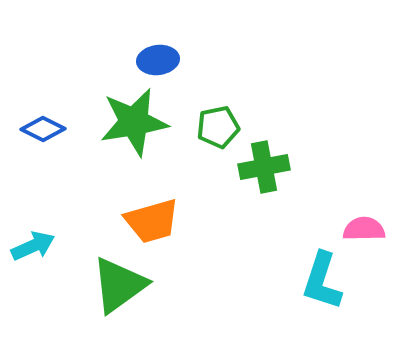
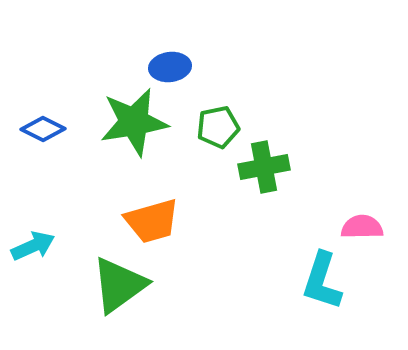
blue ellipse: moved 12 px right, 7 px down
pink semicircle: moved 2 px left, 2 px up
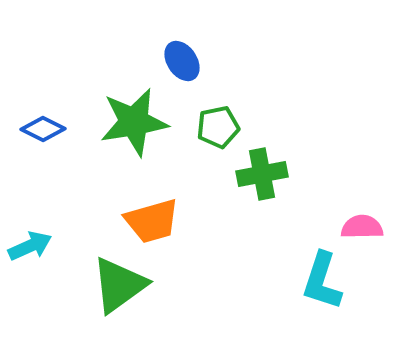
blue ellipse: moved 12 px right, 6 px up; rotated 63 degrees clockwise
green cross: moved 2 px left, 7 px down
cyan arrow: moved 3 px left
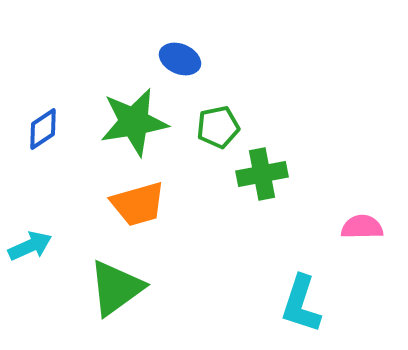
blue ellipse: moved 2 px left, 2 px up; rotated 33 degrees counterclockwise
blue diamond: rotated 60 degrees counterclockwise
orange trapezoid: moved 14 px left, 17 px up
cyan L-shape: moved 21 px left, 23 px down
green triangle: moved 3 px left, 3 px down
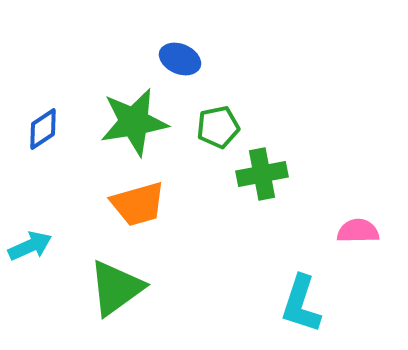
pink semicircle: moved 4 px left, 4 px down
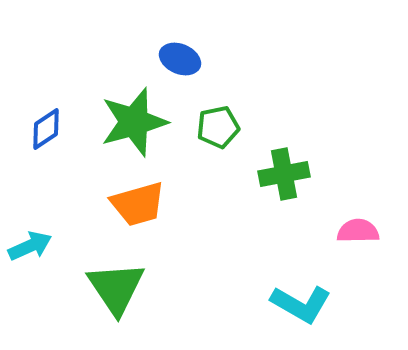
green star: rotated 6 degrees counterclockwise
blue diamond: moved 3 px right
green cross: moved 22 px right
green triangle: rotated 28 degrees counterclockwise
cyan L-shape: rotated 78 degrees counterclockwise
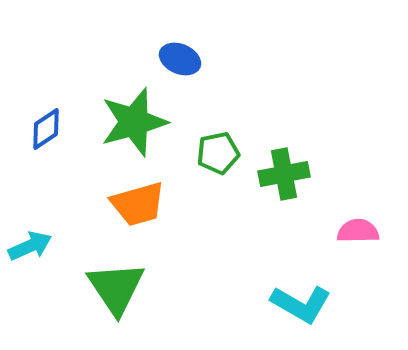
green pentagon: moved 26 px down
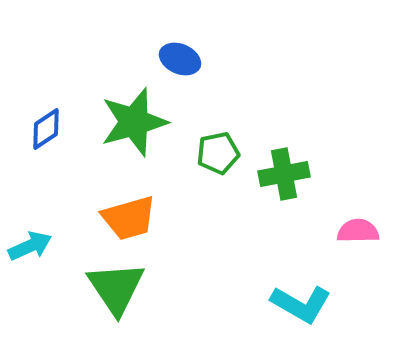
orange trapezoid: moved 9 px left, 14 px down
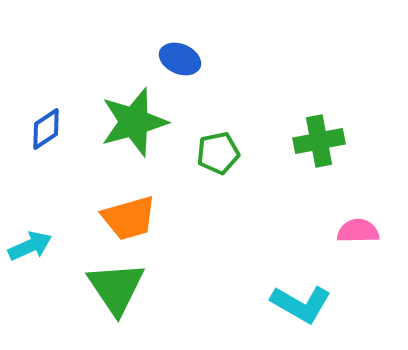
green cross: moved 35 px right, 33 px up
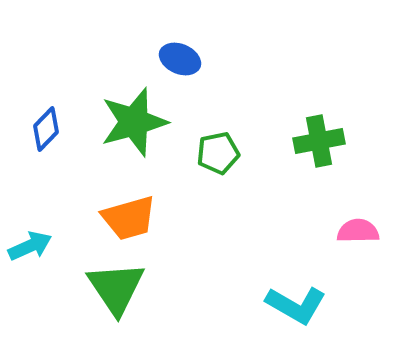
blue diamond: rotated 12 degrees counterclockwise
cyan L-shape: moved 5 px left, 1 px down
